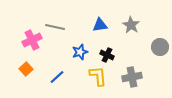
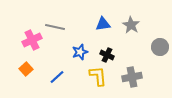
blue triangle: moved 3 px right, 1 px up
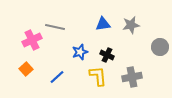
gray star: rotated 30 degrees clockwise
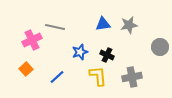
gray star: moved 2 px left
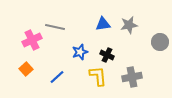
gray circle: moved 5 px up
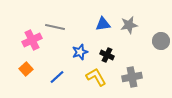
gray circle: moved 1 px right, 1 px up
yellow L-shape: moved 2 px left, 1 px down; rotated 25 degrees counterclockwise
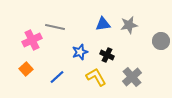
gray cross: rotated 30 degrees counterclockwise
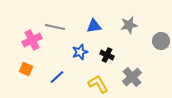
blue triangle: moved 9 px left, 2 px down
orange square: rotated 24 degrees counterclockwise
yellow L-shape: moved 2 px right, 7 px down
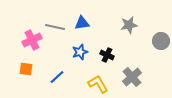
blue triangle: moved 12 px left, 3 px up
orange square: rotated 16 degrees counterclockwise
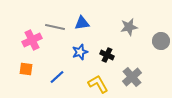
gray star: moved 2 px down
